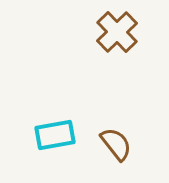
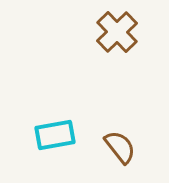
brown semicircle: moved 4 px right, 3 px down
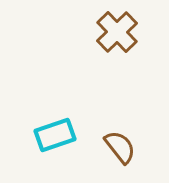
cyan rectangle: rotated 9 degrees counterclockwise
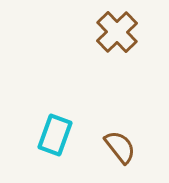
cyan rectangle: rotated 51 degrees counterclockwise
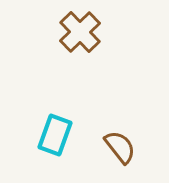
brown cross: moved 37 px left
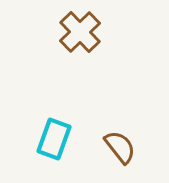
cyan rectangle: moved 1 px left, 4 px down
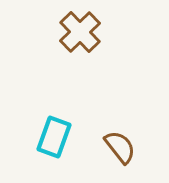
cyan rectangle: moved 2 px up
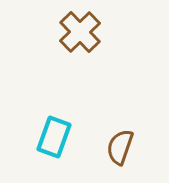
brown semicircle: rotated 123 degrees counterclockwise
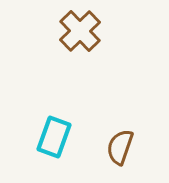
brown cross: moved 1 px up
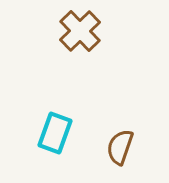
cyan rectangle: moved 1 px right, 4 px up
